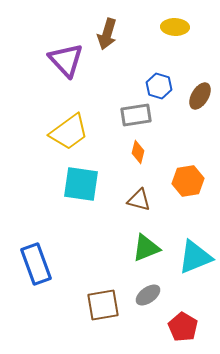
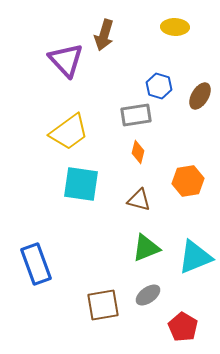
brown arrow: moved 3 px left, 1 px down
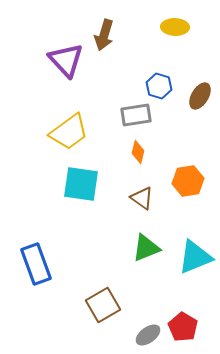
brown triangle: moved 3 px right, 2 px up; rotated 20 degrees clockwise
gray ellipse: moved 40 px down
brown square: rotated 20 degrees counterclockwise
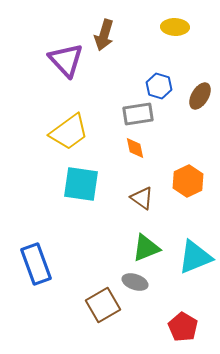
gray rectangle: moved 2 px right, 1 px up
orange diamond: moved 3 px left, 4 px up; rotated 25 degrees counterclockwise
orange hexagon: rotated 16 degrees counterclockwise
gray ellipse: moved 13 px left, 53 px up; rotated 55 degrees clockwise
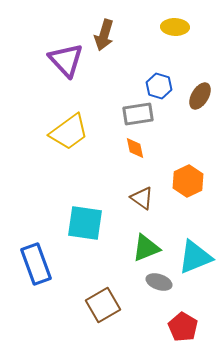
cyan square: moved 4 px right, 39 px down
gray ellipse: moved 24 px right
